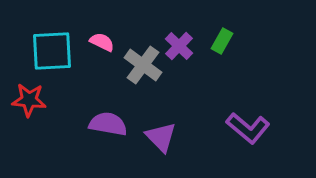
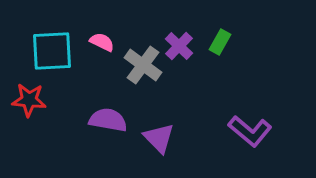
green rectangle: moved 2 px left, 1 px down
purple semicircle: moved 4 px up
purple L-shape: moved 2 px right, 3 px down
purple triangle: moved 2 px left, 1 px down
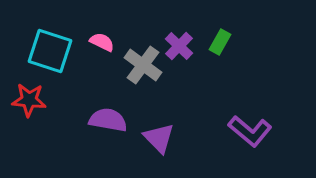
cyan square: moved 2 px left; rotated 21 degrees clockwise
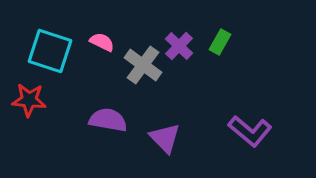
purple triangle: moved 6 px right
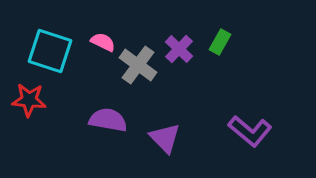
pink semicircle: moved 1 px right
purple cross: moved 3 px down
gray cross: moved 5 px left
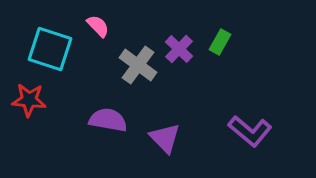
pink semicircle: moved 5 px left, 16 px up; rotated 20 degrees clockwise
cyan square: moved 2 px up
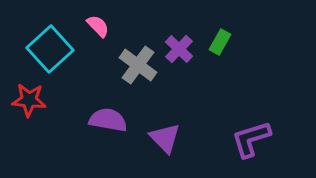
cyan square: rotated 30 degrees clockwise
purple L-shape: moved 1 px right, 8 px down; rotated 123 degrees clockwise
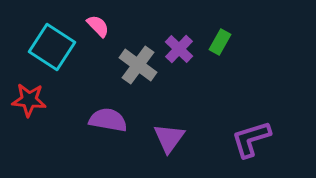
cyan square: moved 2 px right, 2 px up; rotated 15 degrees counterclockwise
purple triangle: moved 4 px right; rotated 20 degrees clockwise
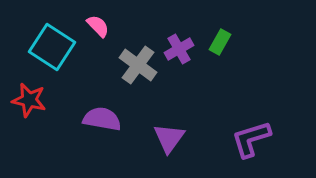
purple cross: rotated 16 degrees clockwise
red star: rotated 8 degrees clockwise
purple semicircle: moved 6 px left, 1 px up
